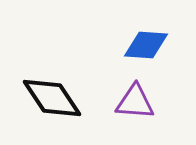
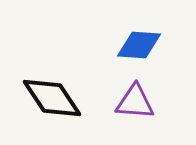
blue diamond: moved 7 px left
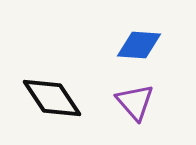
purple triangle: rotated 45 degrees clockwise
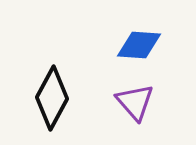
black diamond: rotated 62 degrees clockwise
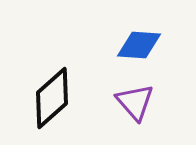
black diamond: rotated 20 degrees clockwise
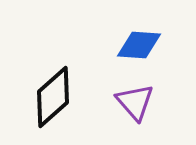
black diamond: moved 1 px right, 1 px up
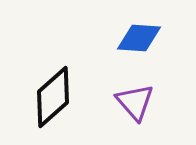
blue diamond: moved 7 px up
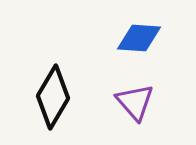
black diamond: rotated 18 degrees counterclockwise
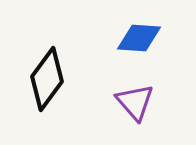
black diamond: moved 6 px left, 18 px up; rotated 6 degrees clockwise
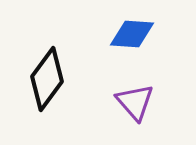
blue diamond: moved 7 px left, 4 px up
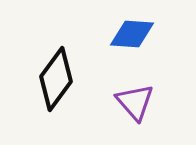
black diamond: moved 9 px right
